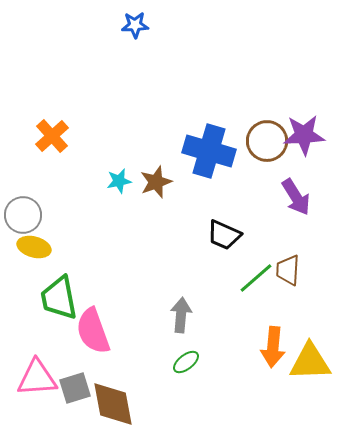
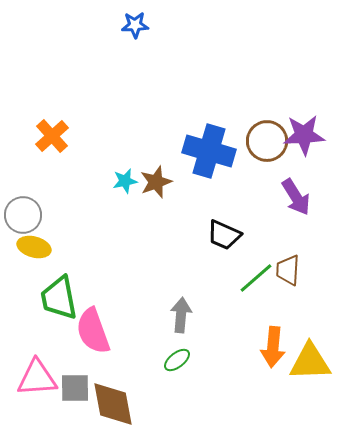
cyan star: moved 6 px right
green ellipse: moved 9 px left, 2 px up
gray square: rotated 16 degrees clockwise
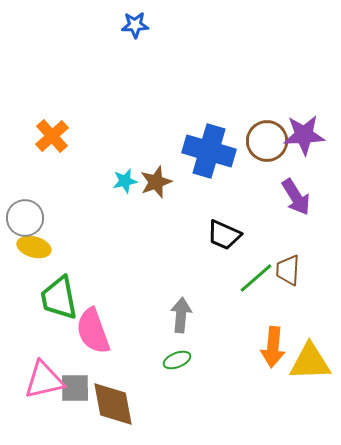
gray circle: moved 2 px right, 3 px down
green ellipse: rotated 16 degrees clockwise
pink triangle: moved 7 px right, 2 px down; rotated 9 degrees counterclockwise
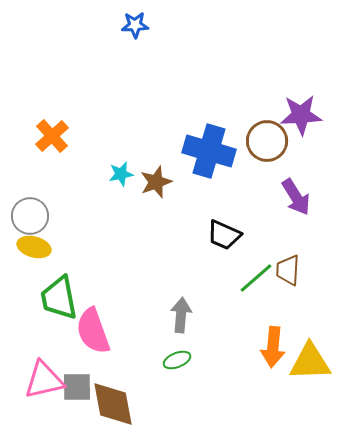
purple star: moved 3 px left, 20 px up
cyan star: moved 4 px left, 7 px up
gray circle: moved 5 px right, 2 px up
gray square: moved 2 px right, 1 px up
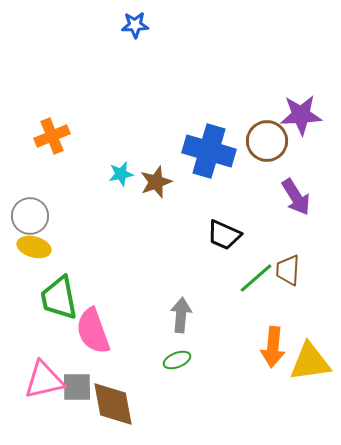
orange cross: rotated 20 degrees clockwise
yellow triangle: rotated 6 degrees counterclockwise
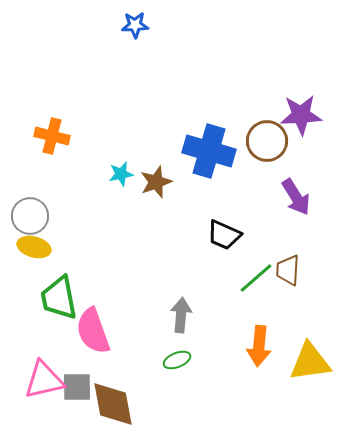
orange cross: rotated 36 degrees clockwise
orange arrow: moved 14 px left, 1 px up
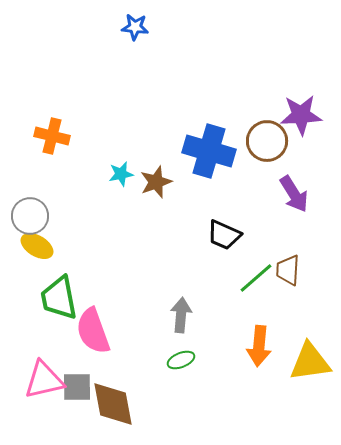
blue star: moved 2 px down; rotated 8 degrees clockwise
purple arrow: moved 2 px left, 3 px up
yellow ellipse: moved 3 px right, 1 px up; rotated 16 degrees clockwise
green ellipse: moved 4 px right
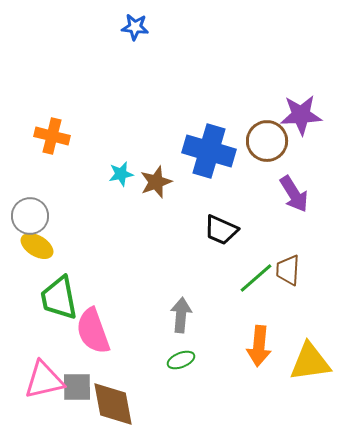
black trapezoid: moved 3 px left, 5 px up
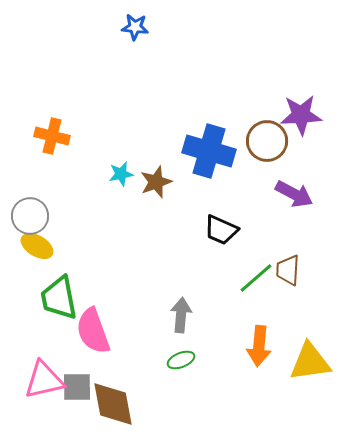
purple arrow: rotated 30 degrees counterclockwise
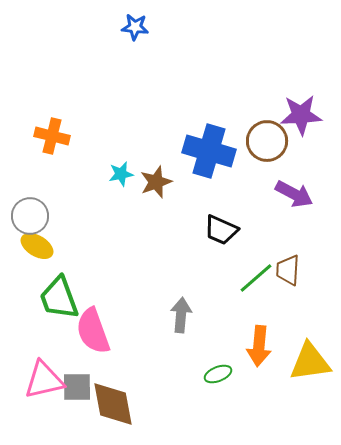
green trapezoid: rotated 9 degrees counterclockwise
green ellipse: moved 37 px right, 14 px down
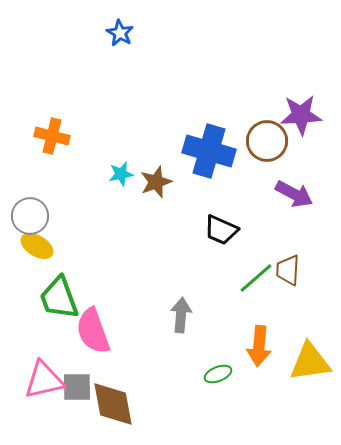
blue star: moved 15 px left, 6 px down; rotated 24 degrees clockwise
